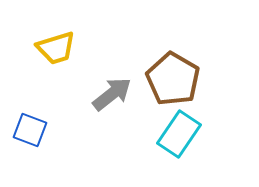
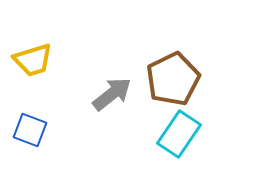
yellow trapezoid: moved 23 px left, 12 px down
brown pentagon: rotated 16 degrees clockwise
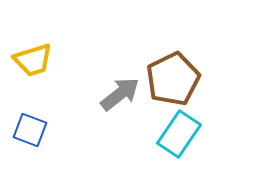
gray arrow: moved 8 px right
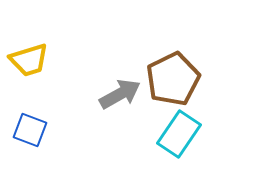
yellow trapezoid: moved 4 px left
gray arrow: rotated 9 degrees clockwise
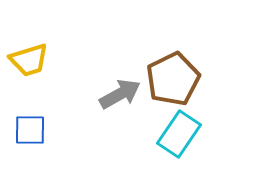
blue square: rotated 20 degrees counterclockwise
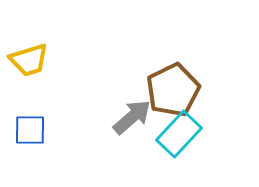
brown pentagon: moved 11 px down
gray arrow: moved 12 px right, 23 px down; rotated 12 degrees counterclockwise
cyan rectangle: rotated 9 degrees clockwise
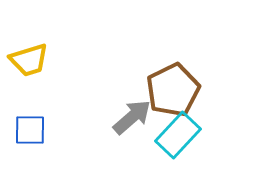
cyan rectangle: moved 1 px left, 1 px down
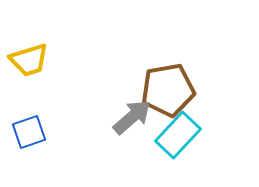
brown pentagon: moved 5 px left; rotated 16 degrees clockwise
blue square: moved 1 px left, 2 px down; rotated 20 degrees counterclockwise
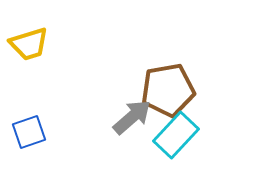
yellow trapezoid: moved 16 px up
cyan rectangle: moved 2 px left
